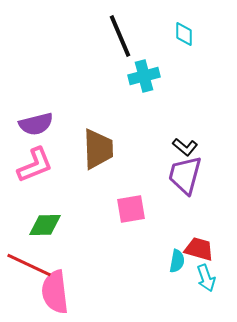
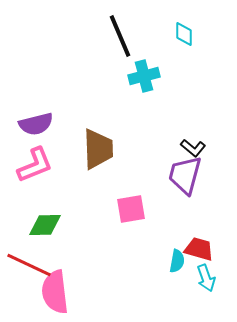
black L-shape: moved 8 px right, 1 px down
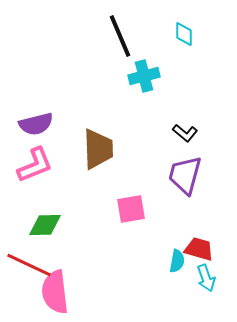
black L-shape: moved 8 px left, 15 px up
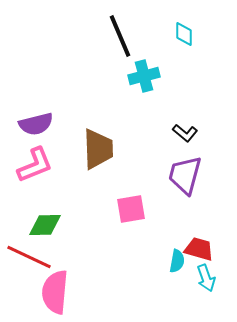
red line: moved 8 px up
pink semicircle: rotated 12 degrees clockwise
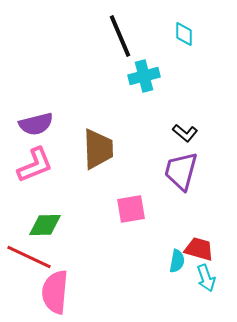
purple trapezoid: moved 4 px left, 4 px up
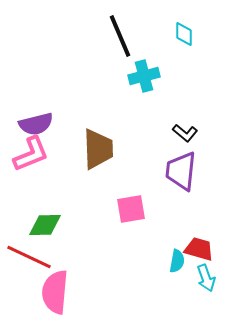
pink L-shape: moved 4 px left, 11 px up
purple trapezoid: rotated 9 degrees counterclockwise
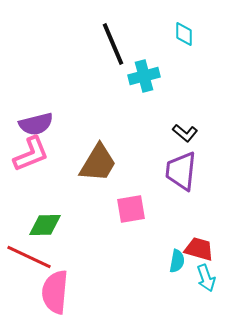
black line: moved 7 px left, 8 px down
brown trapezoid: moved 14 px down; rotated 33 degrees clockwise
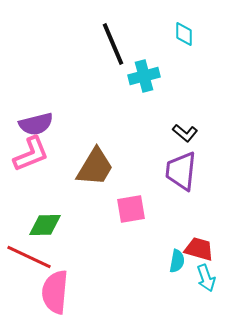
brown trapezoid: moved 3 px left, 4 px down
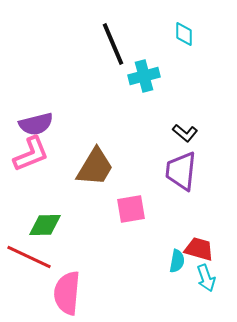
pink semicircle: moved 12 px right, 1 px down
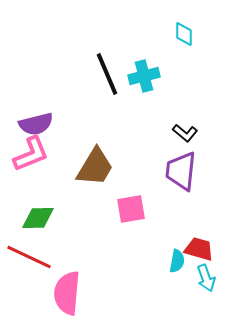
black line: moved 6 px left, 30 px down
green diamond: moved 7 px left, 7 px up
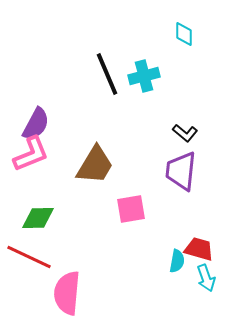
purple semicircle: rotated 48 degrees counterclockwise
brown trapezoid: moved 2 px up
